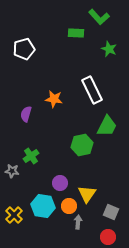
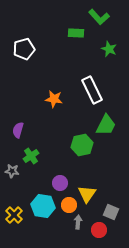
purple semicircle: moved 8 px left, 16 px down
green trapezoid: moved 1 px left, 1 px up
orange circle: moved 1 px up
red circle: moved 9 px left, 7 px up
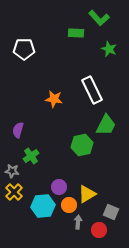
green L-shape: moved 1 px down
white pentagon: rotated 15 degrees clockwise
purple circle: moved 1 px left, 4 px down
yellow triangle: rotated 24 degrees clockwise
cyan hexagon: rotated 15 degrees counterclockwise
yellow cross: moved 23 px up
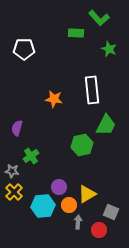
white rectangle: rotated 20 degrees clockwise
purple semicircle: moved 1 px left, 2 px up
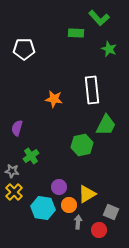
cyan hexagon: moved 2 px down; rotated 15 degrees clockwise
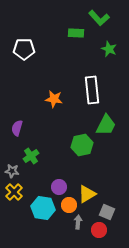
gray square: moved 4 px left
